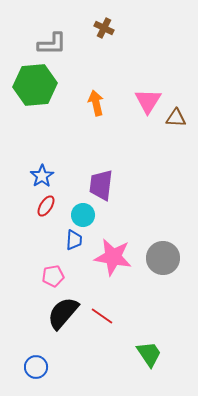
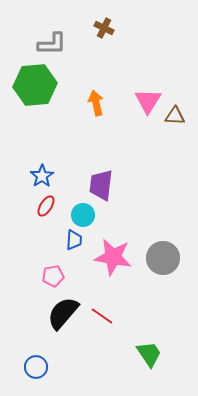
brown triangle: moved 1 px left, 2 px up
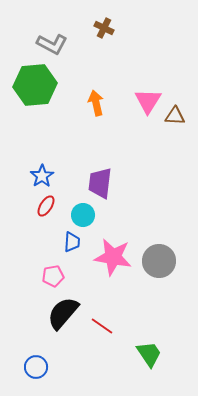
gray L-shape: rotated 28 degrees clockwise
purple trapezoid: moved 1 px left, 2 px up
blue trapezoid: moved 2 px left, 2 px down
gray circle: moved 4 px left, 3 px down
red line: moved 10 px down
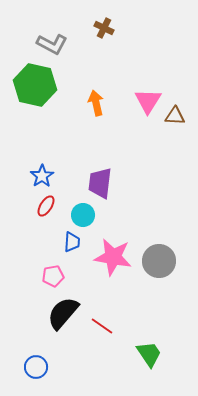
green hexagon: rotated 18 degrees clockwise
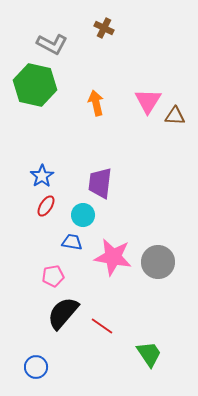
blue trapezoid: rotated 85 degrees counterclockwise
gray circle: moved 1 px left, 1 px down
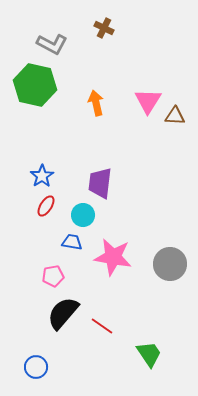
gray circle: moved 12 px right, 2 px down
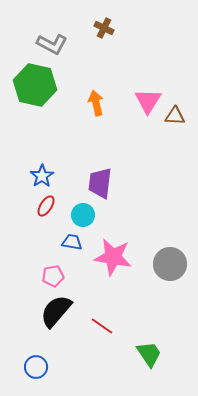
black semicircle: moved 7 px left, 2 px up
